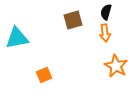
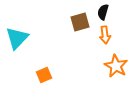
black semicircle: moved 3 px left
brown square: moved 7 px right, 2 px down
orange arrow: moved 2 px down
cyan triangle: rotated 35 degrees counterclockwise
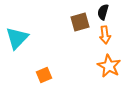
orange star: moved 7 px left
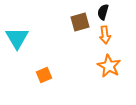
cyan triangle: rotated 15 degrees counterclockwise
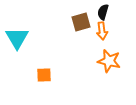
brown square: moved 1 px right
orange arrow: moved 3 px left, 4 px up
orange star: moved 5 px up; rotated 15 degrees counterclockwise
orange square: rotated 21 degrees clockwise
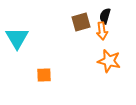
black semicircle: moved 2 px right, 4 px down
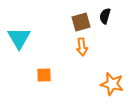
orange arrow: moved 20 px left, 16 px down
cyan triangle: moved 2 px right
orange star: moved 3 px right, 23 px down
